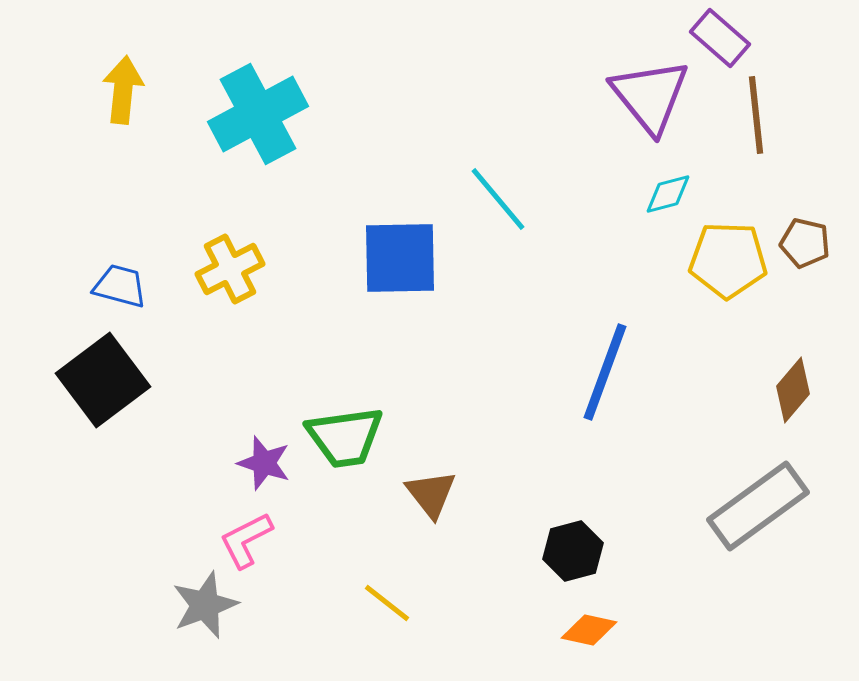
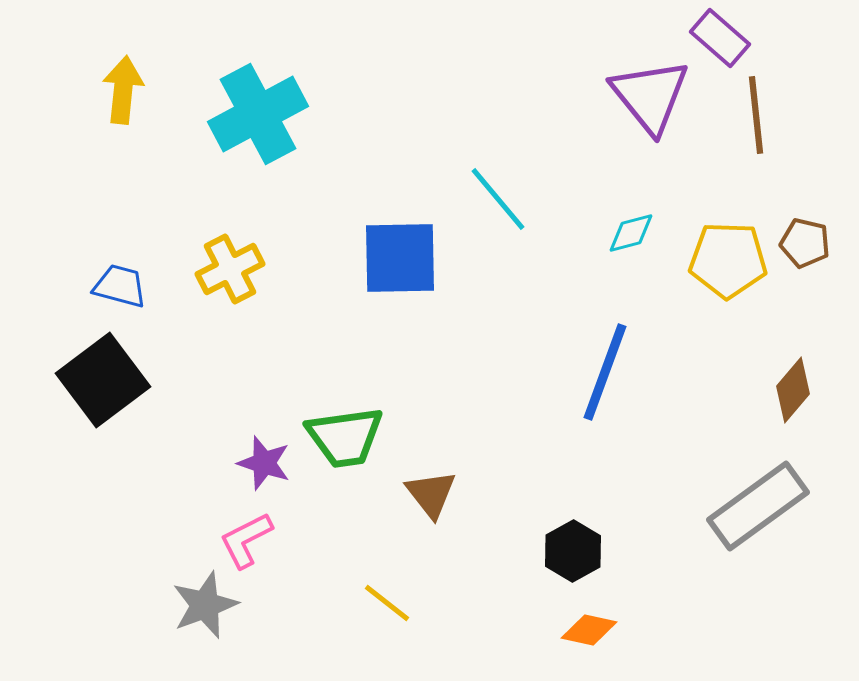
cyan diamond: moved 37 px left, 39 px down
black hexagon: rotated 14 degrees counterclockwise
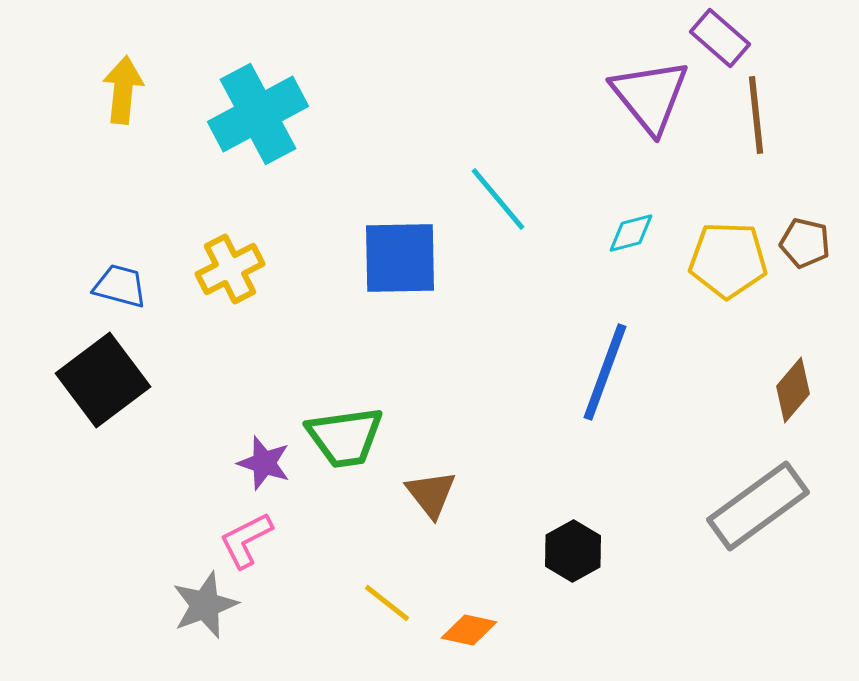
orange diamond: moved 120 px left
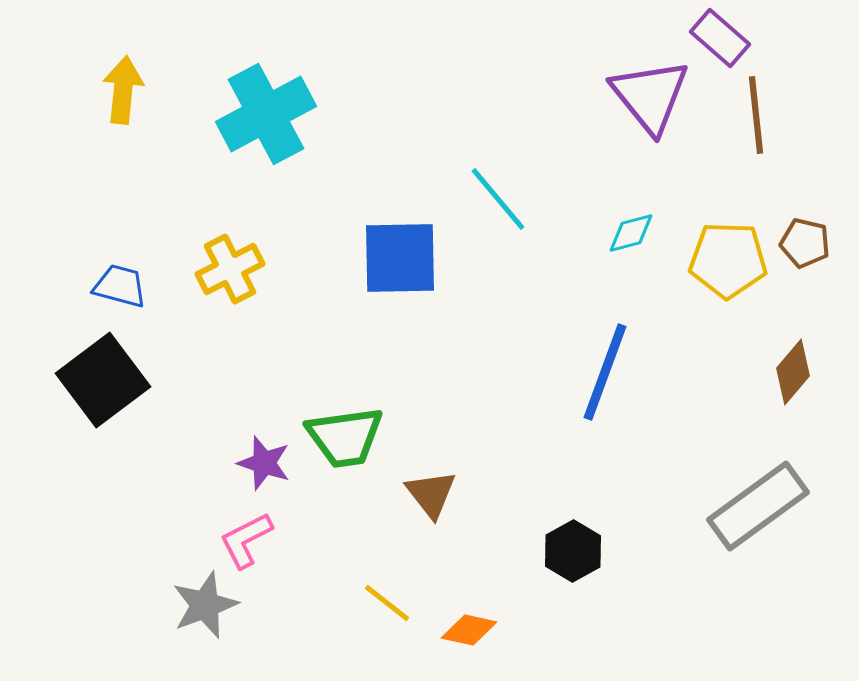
cyan cross: moved 8 px right
brown diamond: moved 18 px up
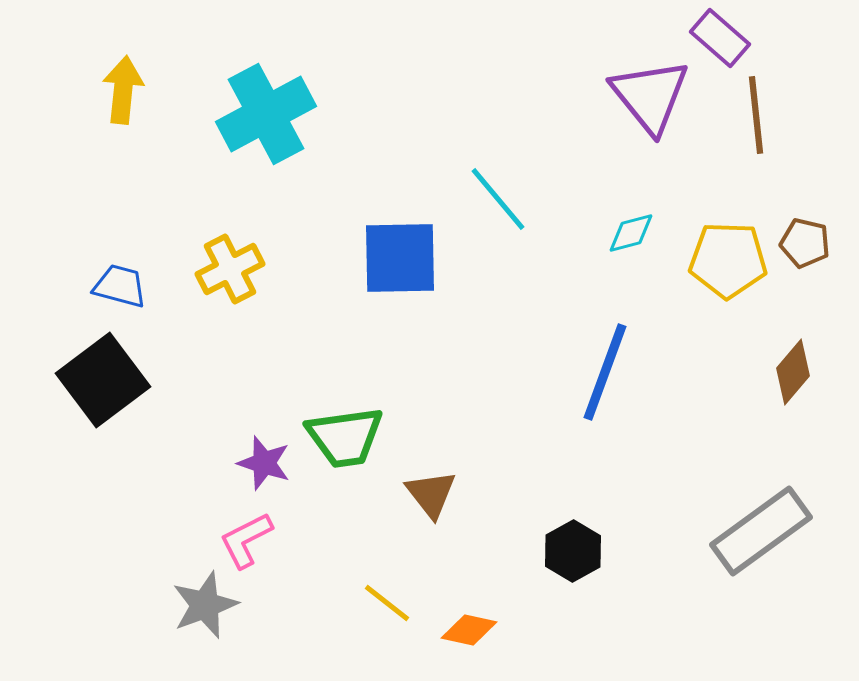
gray rectangle: moved 3 px right, 25 px down
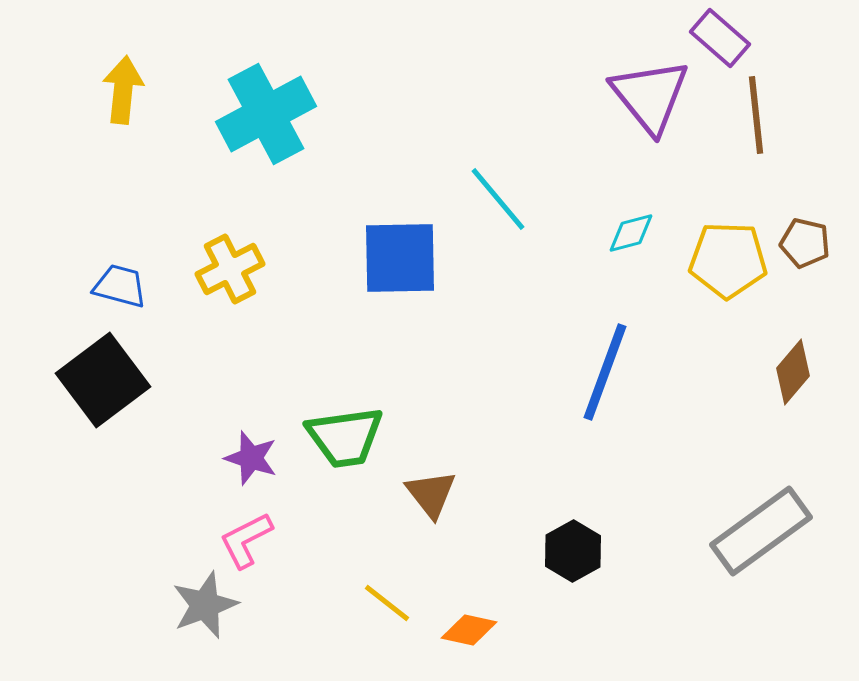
purple star: moved 13 px left, 5 px up
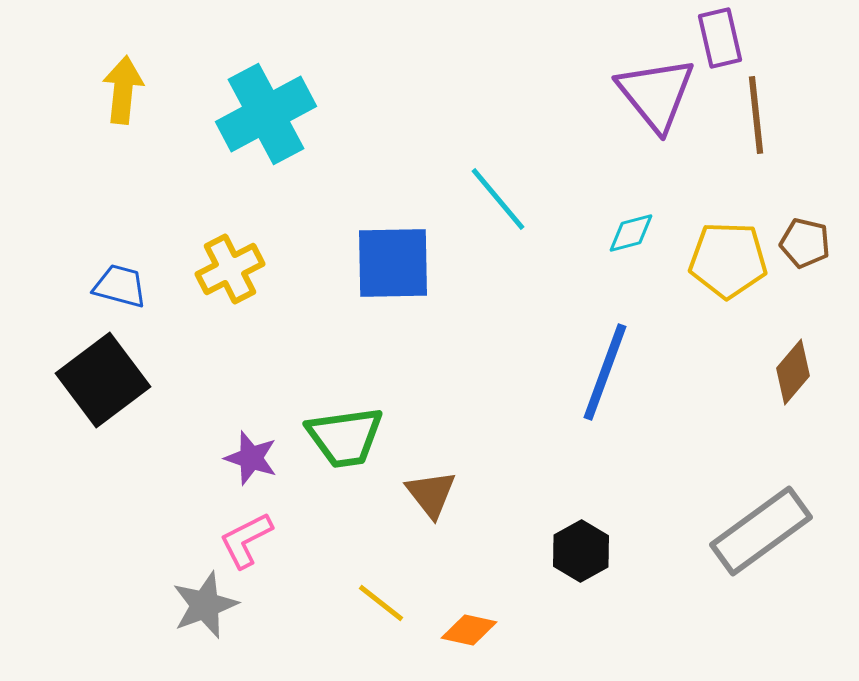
purple rectangle: rotated 36 degrees clockwise
purple triangle: moved 6 px right, 2 px up
blue square: moved 7 px left, 5 px down
black hexagon: moved 8 px right
yellow line: moved 6 px left
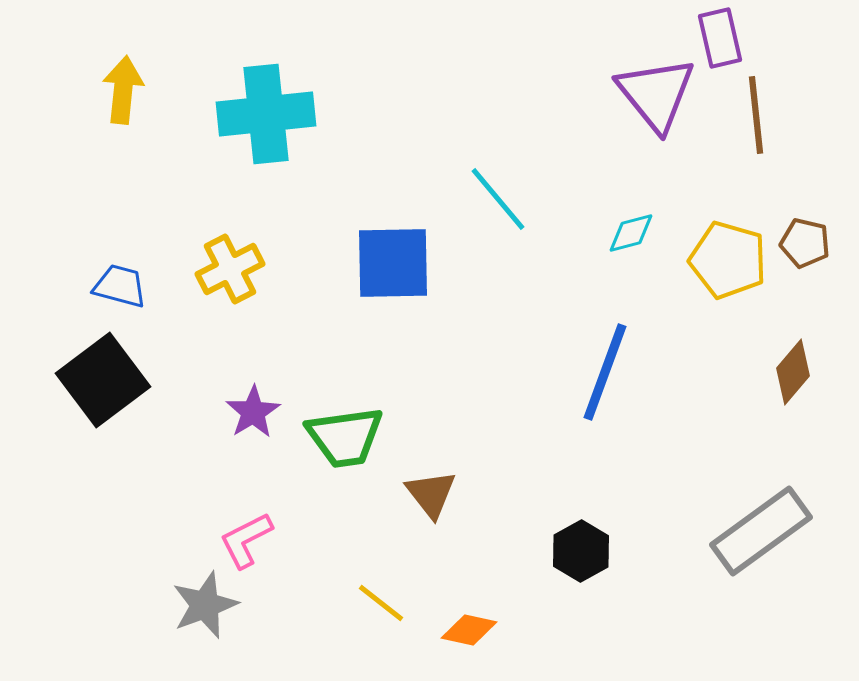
cyan cross: rotated 22 degrees clockwise
yellow pentagon: rotated 14 degrees clockwise
purple star: moved 2 px right, 46 px up; rotated 22 degrees clockwise
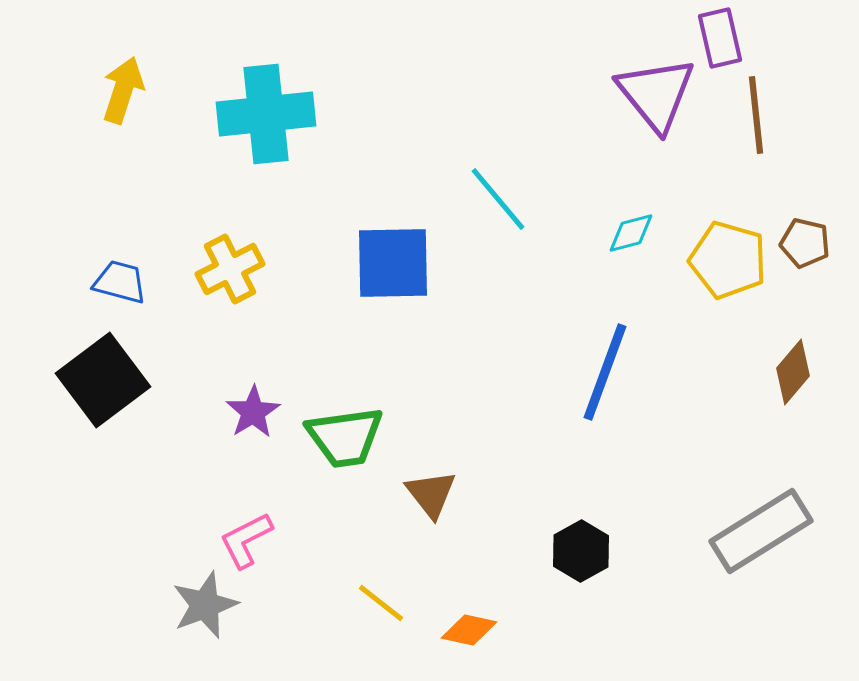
yellow arrow: rotated 12 degrees clockwise
blue trapezoid: moved 4 px up
gray rectangle: rotated 4 degrees clockwise
